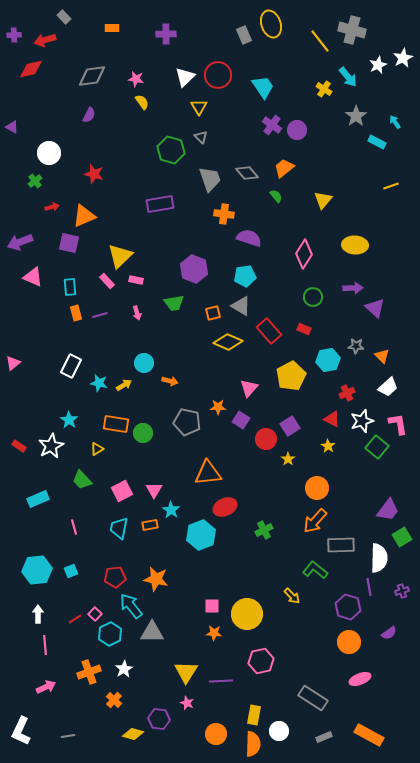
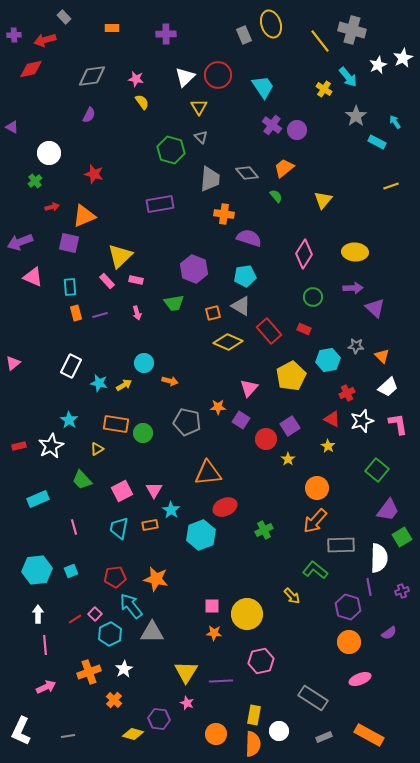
gray trapezoid at (210, 179): rotated 24 degrees clockwise
yellow ellipse at (355, 245): moved 7 px down
red rectangle at (19, 446): rotated 48 degrees counterclockwise
green square at (377, 447): moved 23 px down
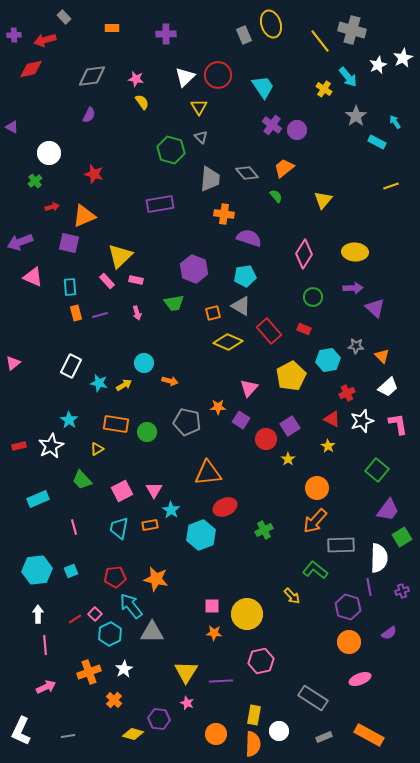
green circle at (143, 433): moved 4 px right, 1 px up
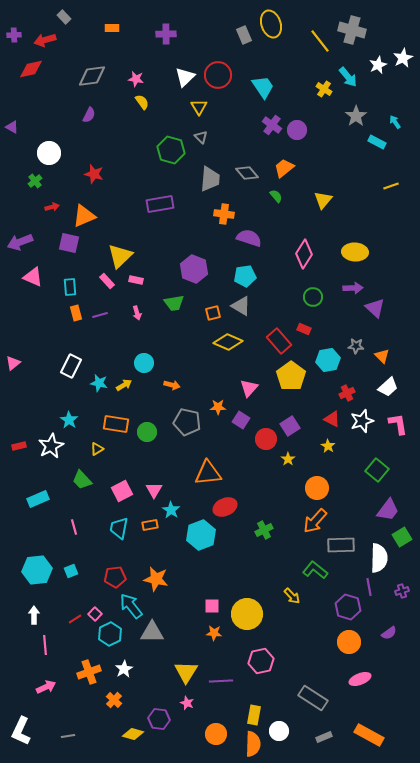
red rectangle at (269, 331): moved 10 px right, 10 px down
yellow pentagon at (291, 376): rotated 8 degrees counterclockwise
orange arrow at (170, 381): moved 2 px right, 4 px down
white arrow at (38, 614): moved 4 px left, 1 px down
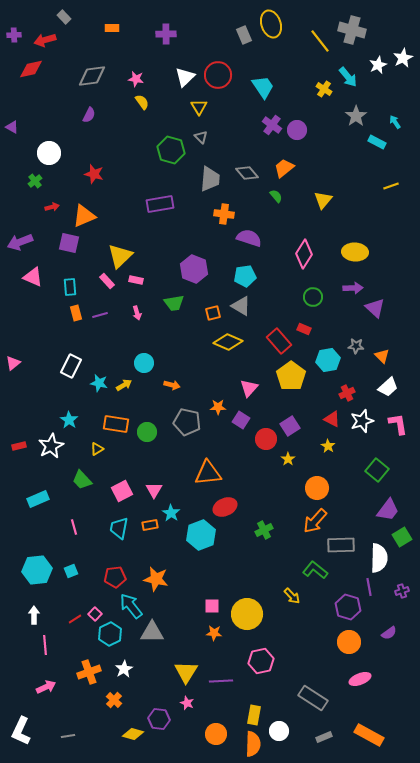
cyan star at (171, 510): moved 3 px down
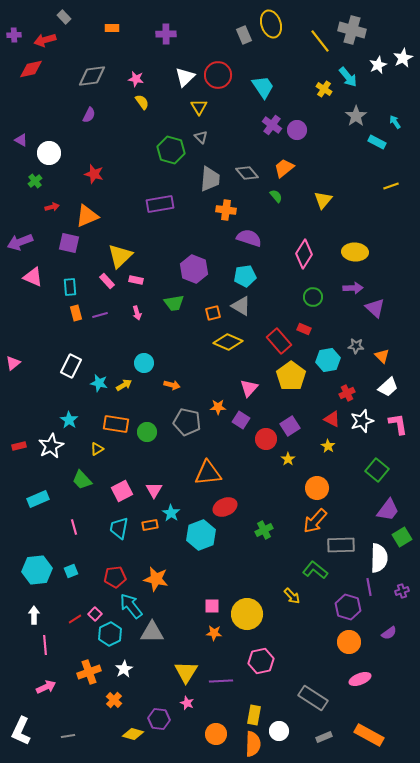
purple triangle at (12, 127): moved 9 px right, 13 px down
orange cross at (224, 214): moved 2 px right, 4 px up
orange triangle at (84, 216): moved 3 px right
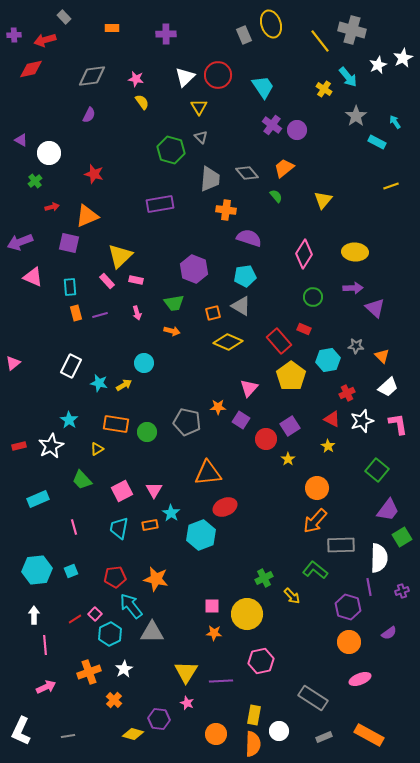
orange arrow at (172, 385): moved 54 px up
green cross at (264, 530): moved 48 px down
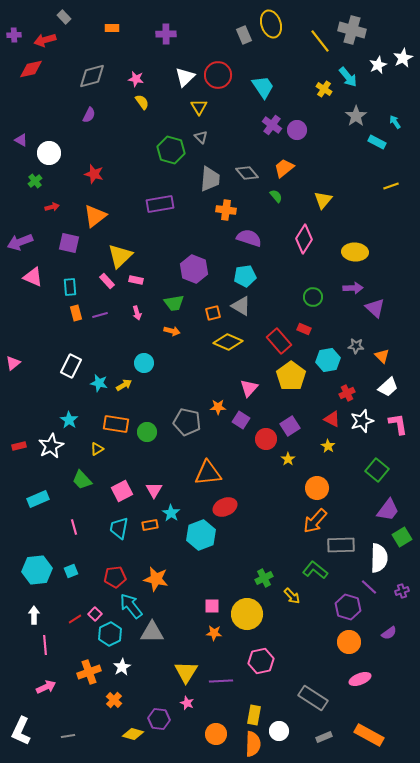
gray diamond at (92, 76): rotated 8 degrees counterclockwise
orange triangle at (87, 216): moved 8 px right; rotated 15 degrees counterclockwise
pink diamond at (304, 254): moved 15 px up
purple line at (369, 587): rotated 36 degrees counterclockwise
white star at (124, 669): moved 2 px left, 2 px up
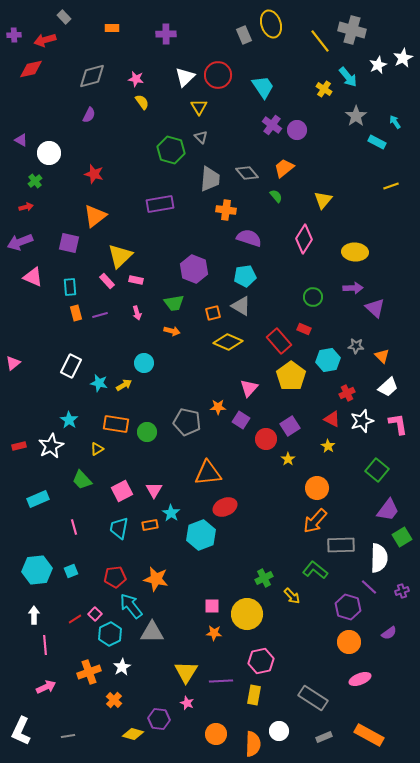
red arrow at (52, 207): moved 26 px left
yellow rectangle at (254, 715): moved 20 px up
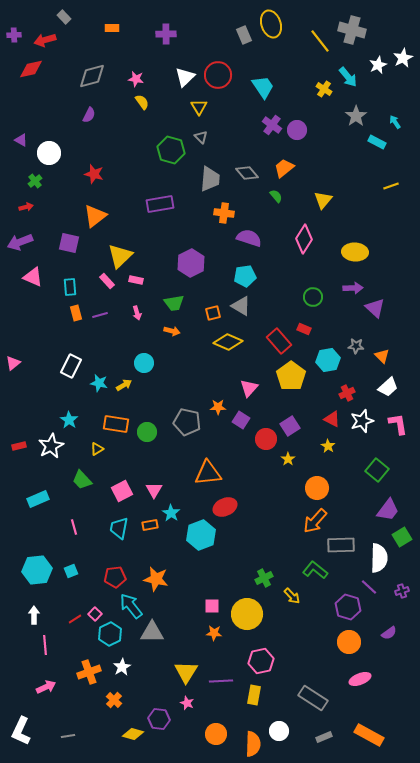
orange cross at (226, 210): moved 2 px left, 3 px down
purple hexagon at (194, 269): moved 3 px left, 6 px up; rotated 12 degrees clockwise
